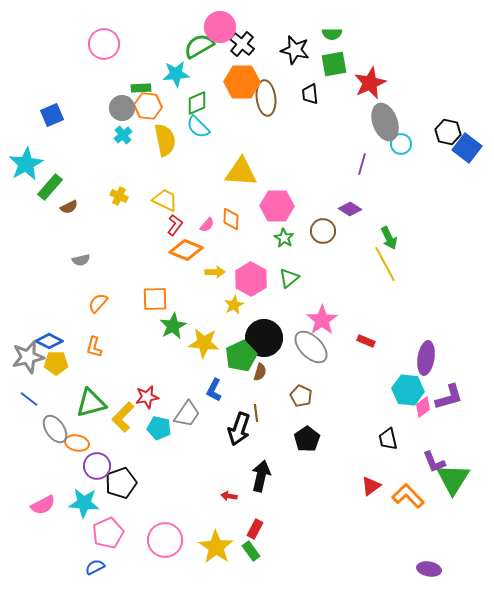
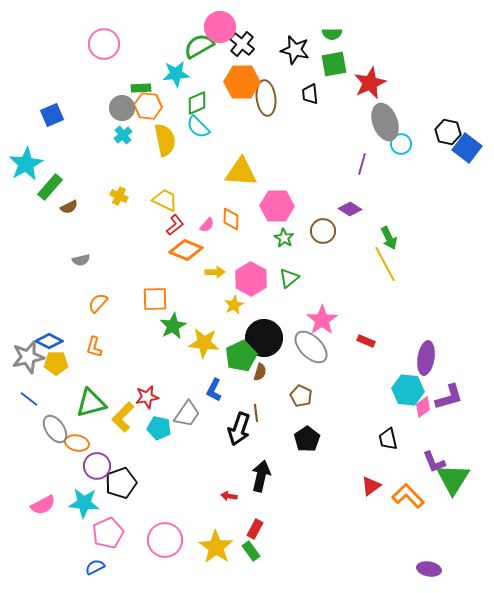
red L-shape at (175, 225): rotated 15 degrees clockwise
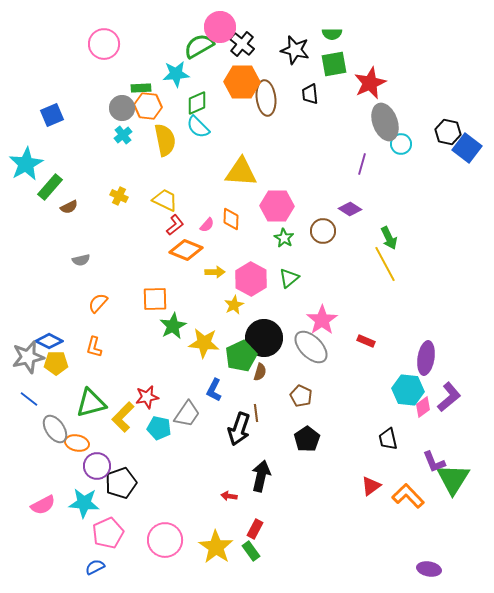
purple L-shape at (449, 397): rotated 24 degrees counterclockwise
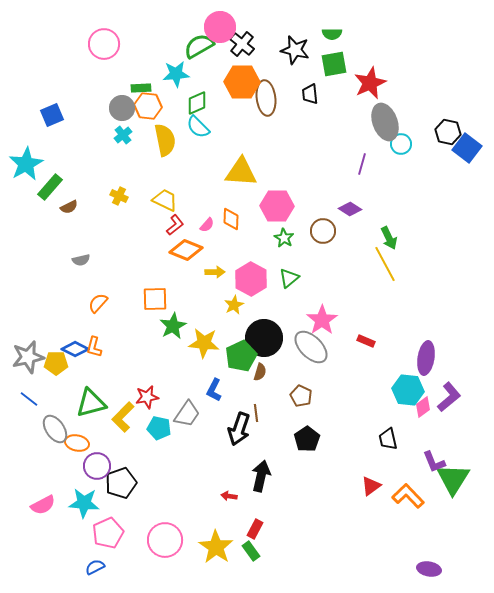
blue diamond at (49, 341): moved 26 px right, 8 px down
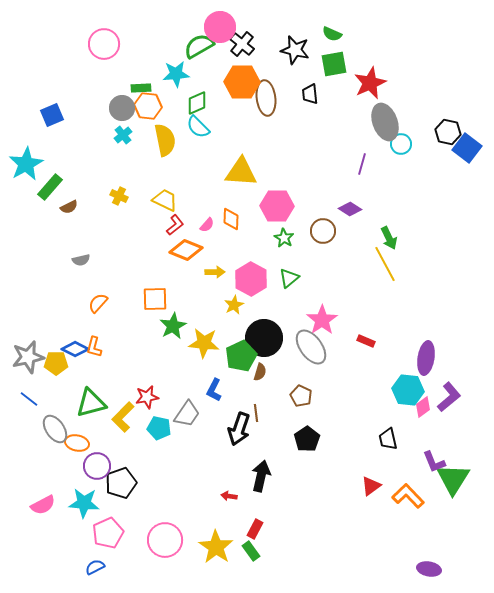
green semicircle at (332, 34): rotated 24 degrees clockwise
gray ellipse at (311, 347): rotated 9 degrees clockwise
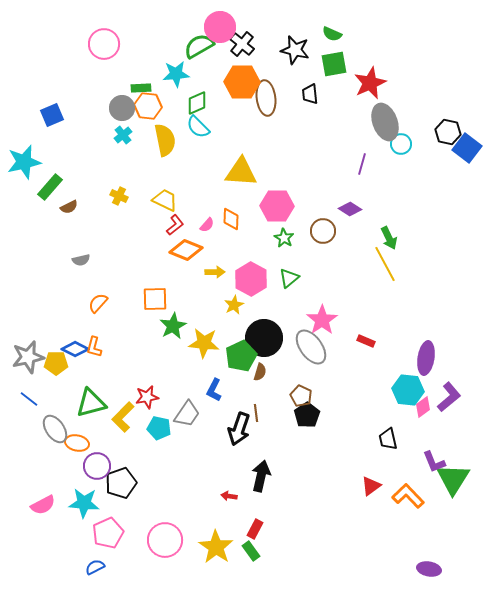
cyan star at (26, 164): moved 2 px left, 2 px up; rotated 16 degrees clockwise
black pentagon at (307, 439): moved 24 px up
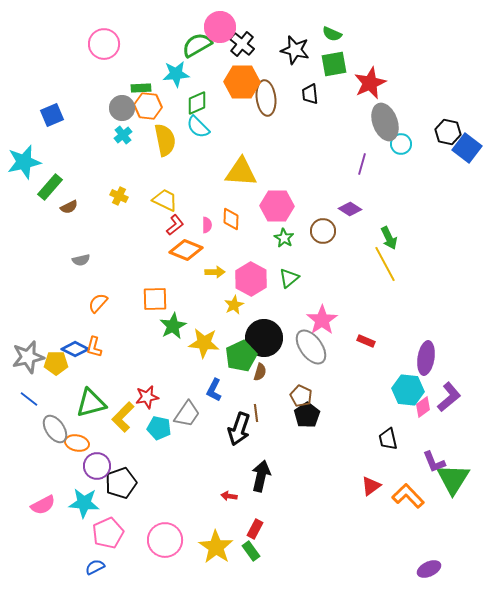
green semicircle at (199, 46): moved 2 px left, 1 px up
pink semicircle at (207, 225): rotated 42 degrees counterclockwise
purple ellipse at (429, 569): rotated 35 degrees counterclockwise
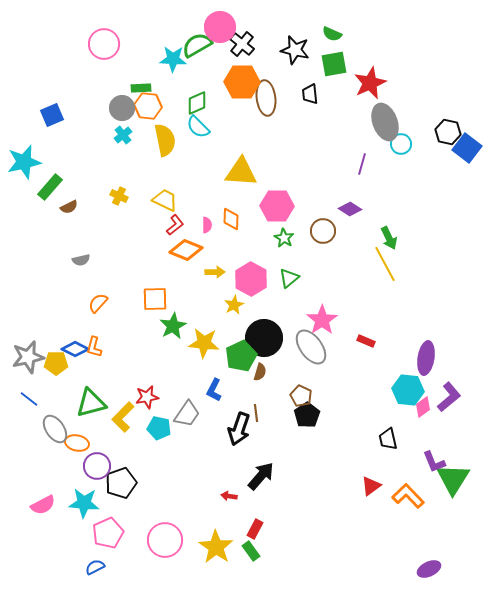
cyan star at (176, 74): moved 3 px left, 15 px up; rotated 8 degrees clockwise
black arrow at (261, 476): rotated 28 degrees clockwise
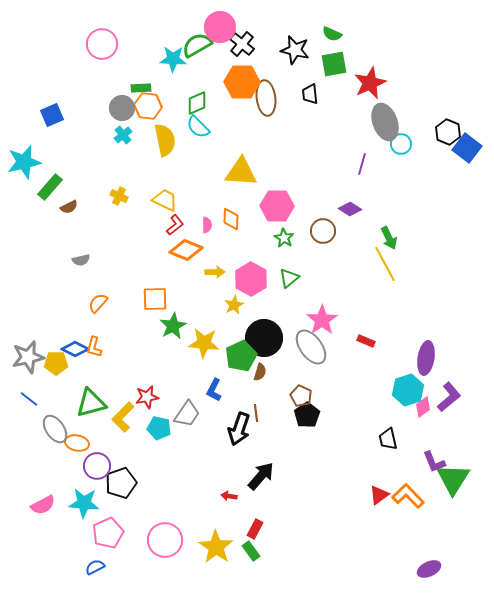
pink circle at (104, 44): moved 2 px left
black hexagon at (448, 132): rotated 10 degrees clockwise
cyan hexagon at (408, 390): rotated 24 degrees counterclockwise
red triangle at (371, 486): moved 8 px right, 9 px down
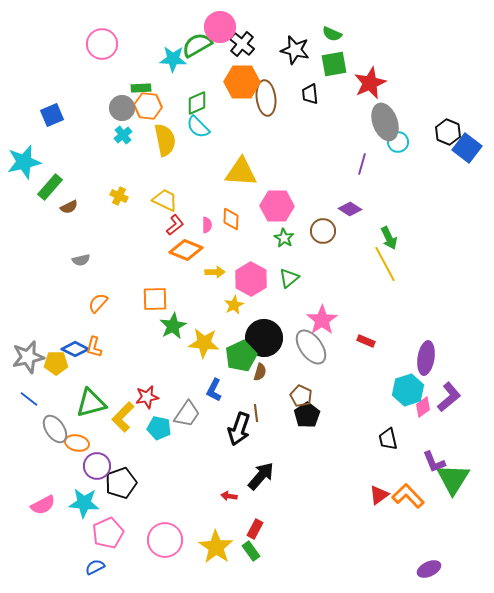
cyan circle at (401, 144): moved 3 px left, 2 px up
